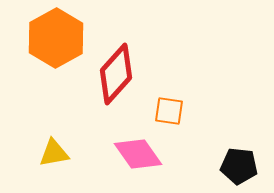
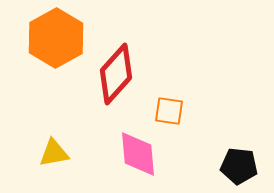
pink diamond: rotated 30 degrees clockwise
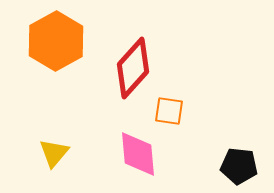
orange hexagon: moved 3 px down
red diamond: moved 17 px right, 6 px up
yellow triangle: rotated 40 degrees counterclockwise
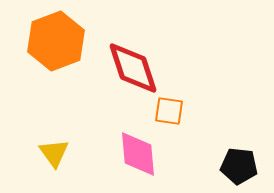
orange hexagon: rotated 8 degrees clockwise
red diamond: rotated 60 degrees counterclockwise
yellow triangle: rotated 16 degrees counterclockwise
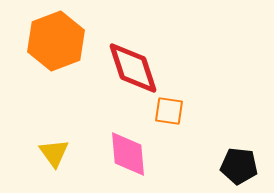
pink diamond: moved 10 px left
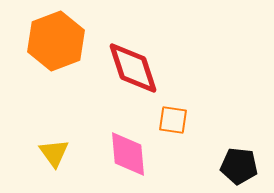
orange square: moved 4 px right, 9 px down
